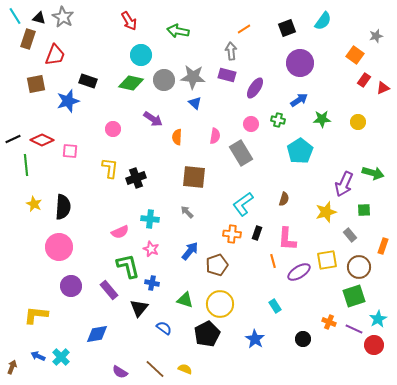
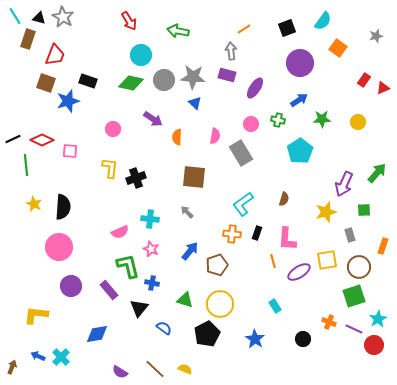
orange square at (355, 55): moved 17 px left, 7 px up
brown square at (36, 84): moved 10 px right, 1 px up; rotated 30 degrees clockwise
green arrow at (373, 173): moved 4 px right; rotated 65 degrees counterclockwise
gray rectangle at (350, 235): rotated 24 degrees clockwise
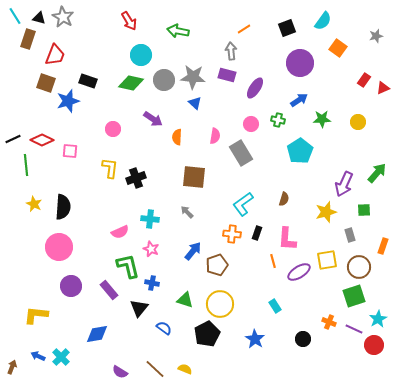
blue arrow at (190, 251): moved 3 px right
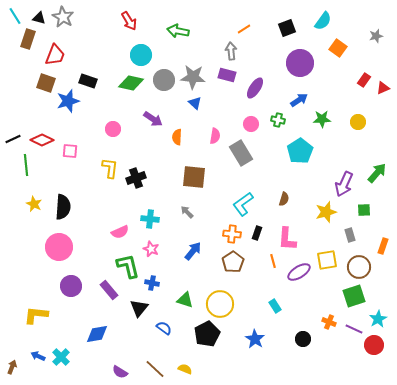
brown pentagon at (217, 265): moved 16 px right, 3 px up; rotated 15 degrees counterclockwise
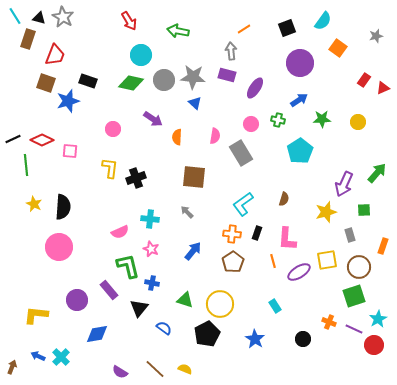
purple circle at (71, 286): moved 6 px right, 14 px down
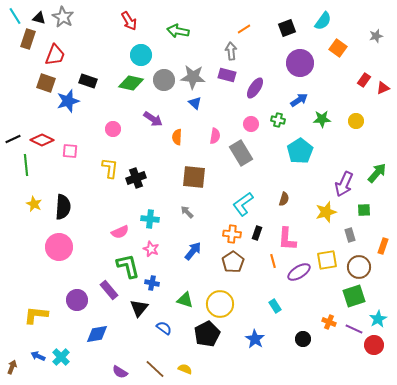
yellow circle at (358, 122): moved 2 px left, 1 px up
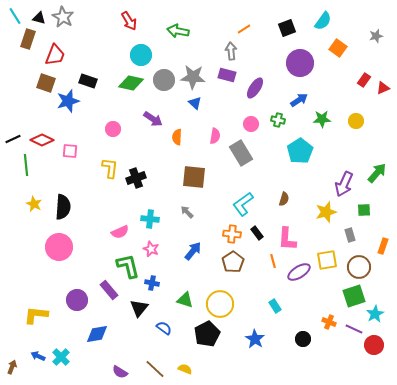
black rectangle at (257, 233): rotated 56 degrees counterclockwise
cyan star at (378, 319): moved 3 px left, 5 px up
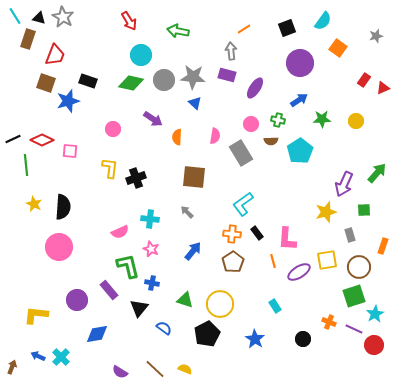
brown semicircle at (284, 199): moved 13 px left, 58 px up; rotated 72 degrees clockwise
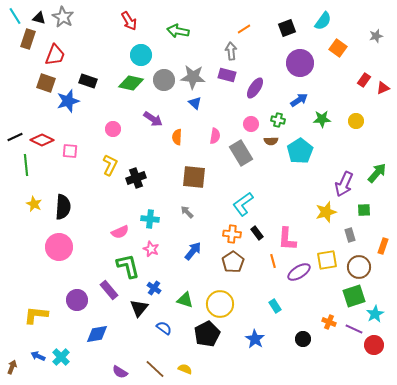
black line at (13, 139): moved 2 px right, 2 px up
yellow L-shape at (110, 168): moved 3 px up; rotated 20 degrees clockwise
blue cross at (152, 283): moved 2 px right, 5 px down; rotated 24 degrees clockwise
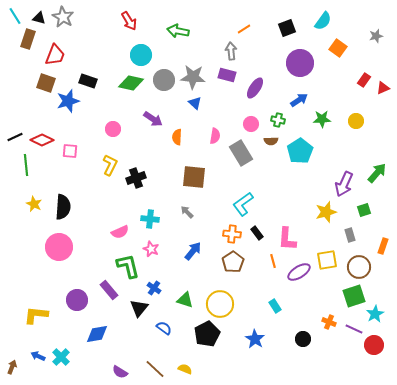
green square at (364, 210): rotated 16 degrees counterclockwise
